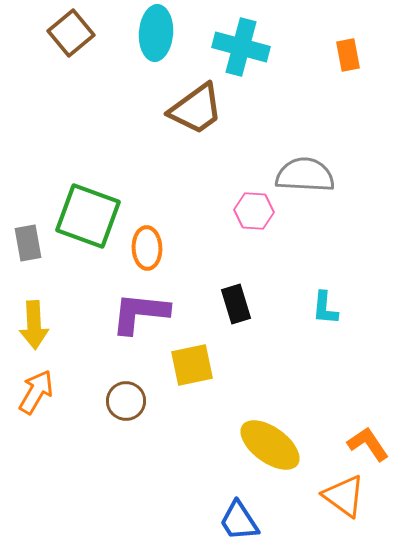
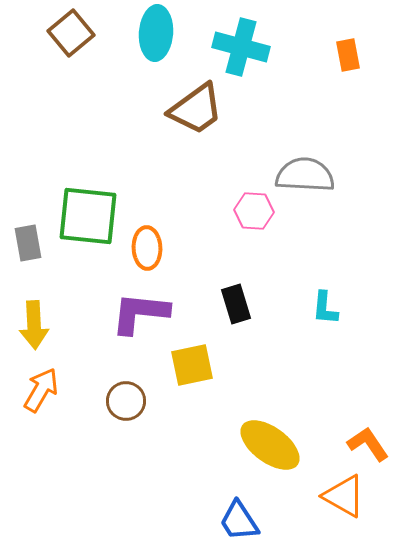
green square: rotated 14 degrees counterclockwise
orange arrow: moved 5 px right, 2 px up
orange triangle: rotated 6 degrees counterclockwise
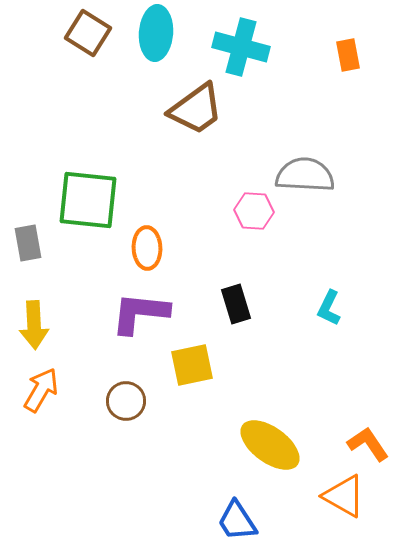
brown square: moved 17 px right; rotated 18 degrees counterclockwise
green square: moved 16 px up
cyan L-shape: moved 4 px right; rotated 21 degrees clockwise
blue trapezoid: moved 2 px left
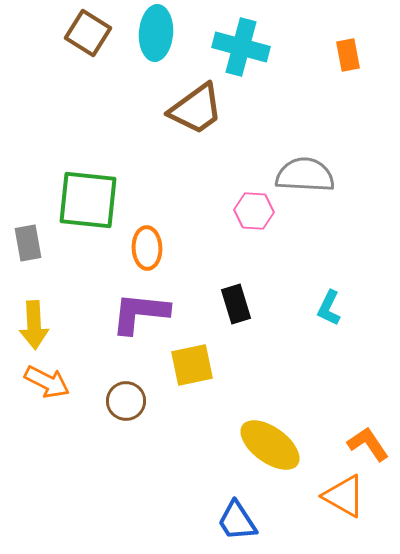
orange arrow: moved 6 px right, 8 px up; rotated 87 degrees clockwise
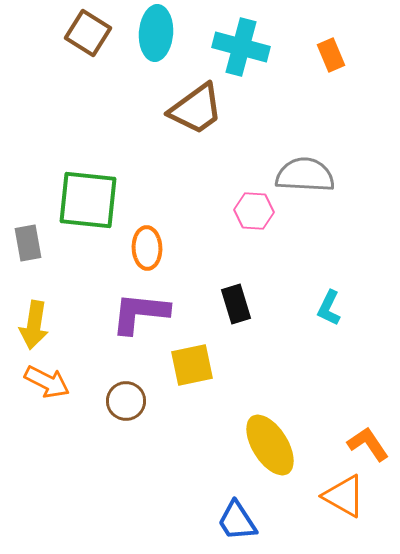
orange rectangle: moved 17 px left; rotated 12 degrees counterclockwise
yellow arrow: rotated 12 degrees clockwise
yellow ellipse: rotated 22 degrees clockwise
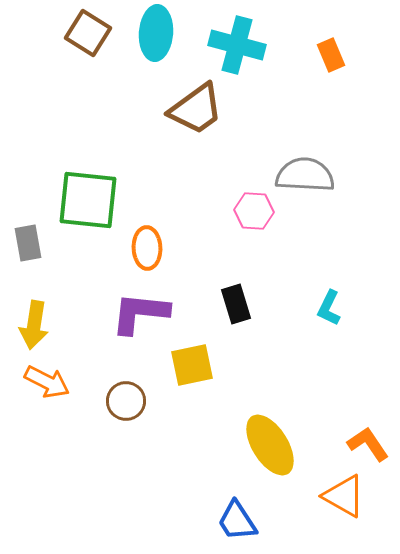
cyan cross: moved 4 px left, 2 px up
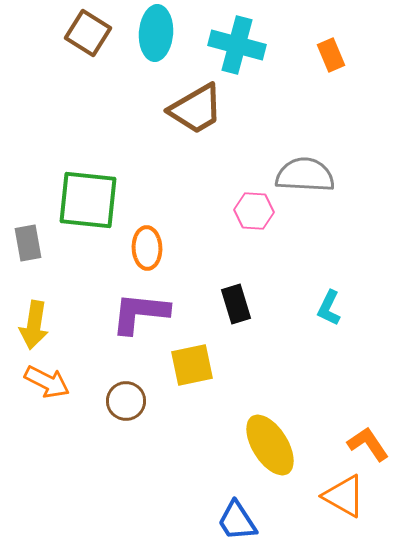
brown trapezoid: rotated 6 degrees clockwise
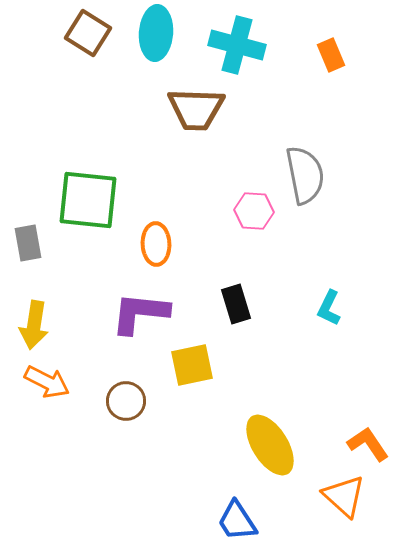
brown trapezoid: rotated 32 degrees clockwise
gray semicircle: rotated 76 degrees clockwise
orange ellipse: moved 9 px right, 4 px up
orange triangle: rotated 12 degrees clockwise
